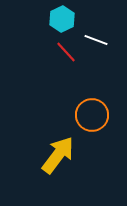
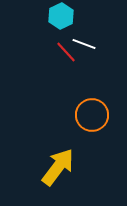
cyan hexagon: moved 1 px left, 3 px up
white line: moved 12 px left, 4 px down
yellow arrow: moved 12 px down
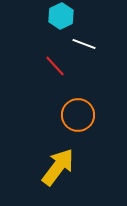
red line: moved 11 px left, 14 px down
orange circle: moved 14 px left
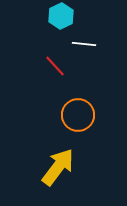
white line: rotated 15 degrees counterclockwise
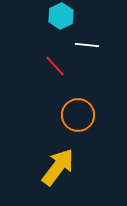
white line: moved 3 px right, 1 px down
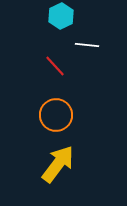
orange circle: moved 22 px left
yellow arrow: moved 3 px up
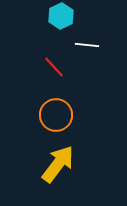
red line: moved 1 px left, 1 px down
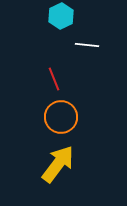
red line: moved 12 px down; rotated 20 degrees clockwise
orange circle: moved 5 px right, 2 px down
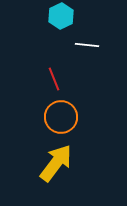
yellow arrow: moved 2 px left, 1 px up
